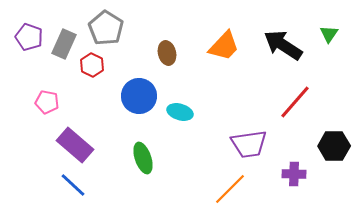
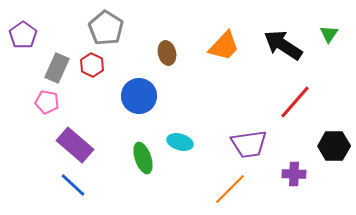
purple pentagon: moved 6 px left, 2 px up; rotated 16 degrees clockwise
gray rectangle: moved 7 px left, 24 px down
cyan ellipse: moved 30 px down
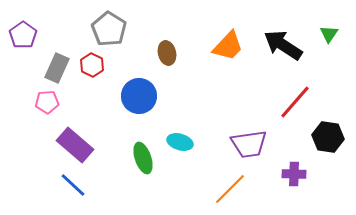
gray pentagon: moved 3 px right, 1 px down
orange trapezoid: moved 4 px right
pink pentagon: rotated 15 degrees counterclockwise
black hexagon: moved 6 px left, 9 px up; rotated 8 degrees clockwise
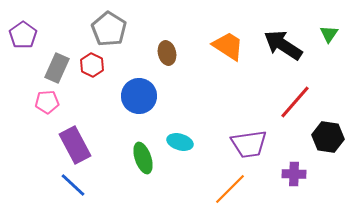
orange trapezoid: rotated 100 degrees counterclockwise
purple rectangle: rotated 21 degrees clockwise
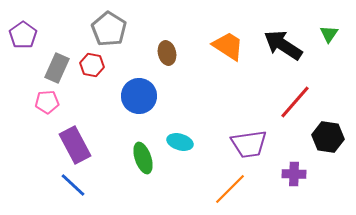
red hexagon: rotated 15 degrees counterclockwise
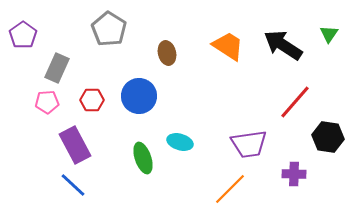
red hexagon: moved 35 px down; rotated 10 degrees counterclockwise
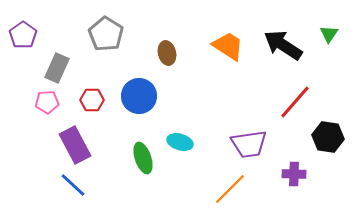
gray pentagon: moved 3 px left, 5 px down
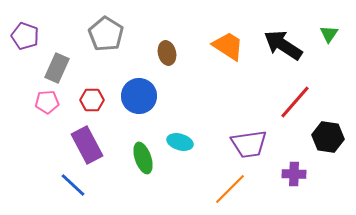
purple pentagon: moved 2 px right, 1 px down; rotated 16 degrees counterclockwise
purple rectangle: moved 12 px right
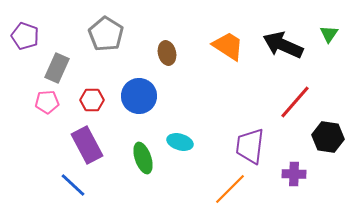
black arrow: rotated 9 degrees counterclockwise
purple trapezoid: moved 1 px right, 2 px down; rotated 105 degrees clockwise
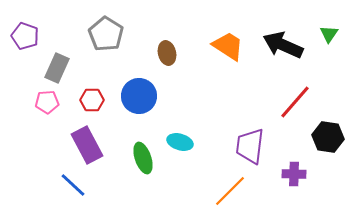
orange line: moved 2 px down
